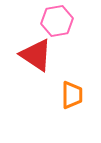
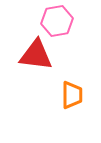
red triangle: rotated 27 degrees counterclockwise
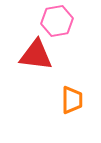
orange trapezoid: moved 5 px down
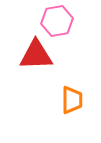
red triangle: rotated 9 degrees counterclockwise
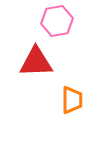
red triangle: moved 7 px down
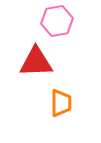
orange trapezoid: moved 11 px left, 3 px down
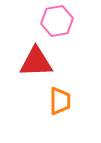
orange trapezoid: moved 1 px left, 2 px up
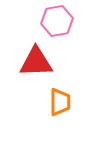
orange trapezoid: moved 1 px down
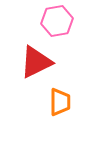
red triangle: rotated 24 degrees counterclockwise
